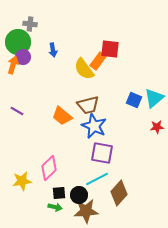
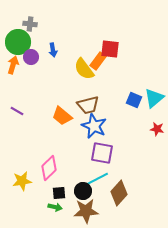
purple circle: moved 8 px right
red star: moved 2 px down; rotated 16 degrees clockwise
black circle: moved 4 px right, 4 px up
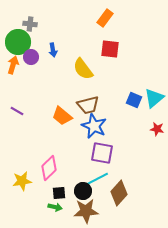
orange rectangle: moved 7 px right, 43 px up
yellow semicircle: moved 1 px left
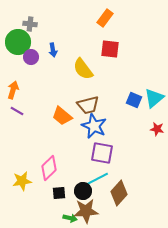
orange arrow: moved 25 px down
green arrow: moved 15 px right, 11 px down
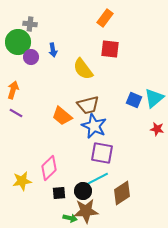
purple line: moved 1 px left, 2 px down
brown diamond: moved 3 px right; rotated 15 degrees clockwise
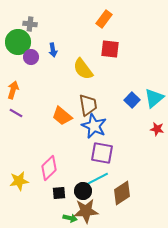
orange rectangle: moved 1 px left, 1 px down
blue square: moved 2 px left; rotated 21 degrees clockwise
brown trapezoid: rotated 85 degrees counterclockwise
yellow star: moved 3 px left
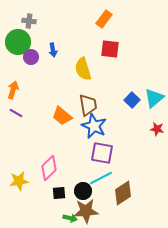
gray cross: moved 1 px left, 3 px up
yellow semicircle: rotated 20 degrees clockwise
cyan line: moved 4 px right, 1 px up
brown diamond: moved 1 px right
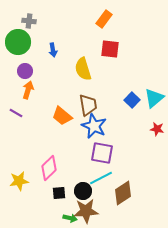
purple circle: moved 6 px left, 14 px down
orange arrow: moved 15 px right
